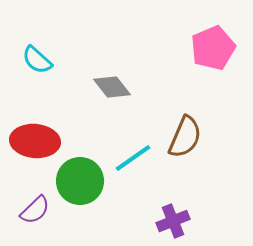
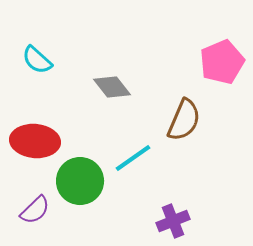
pink pentagon: moved 9 px right, 14 px down
brown semicircle: moved 1 px left, 17 px up
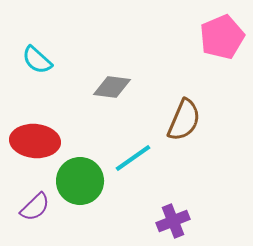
pink pentagon: moved 25 px up
gray diamond: rotated 45 degrees counterclockwise
purple semicircle: moved 3 px up
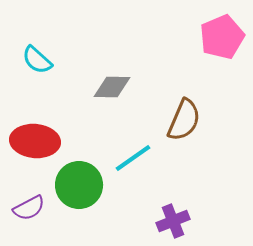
gray diamond: rotated 6 degrees counterclockwise
green circle: moved 1 px left, 4 px down
purple semicircle: moved 6 px left, 1 px down; rotated 16 degrees clockwise
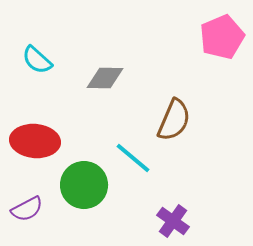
gray diamond: moved 7 px left, 9 px up
brown semicircle: moved 10 px left
cyan line: rotated 75 degrees clockwise
green circle: moved 5 px right
purple semicircle: moved 2 px left, 1 px down
purple cross: rotated 32 degrees counterclockwise
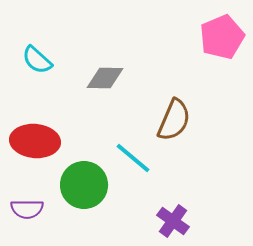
purple semicircle: rotated 28 degrees clockwise
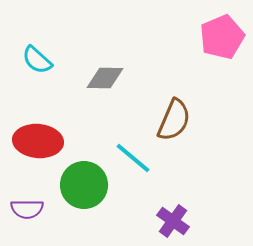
red ellipse: moved 3 px right
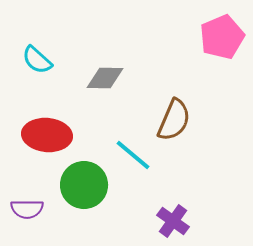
red ellipse: moved 9 px right, 6 px up
cyan line: moved 3 px up
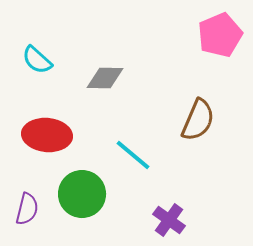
pink pentagon: moved 2 px left, 2 px up
brown semicircle: moved 24 px right
green circle: moved 2 px left, 9 px down
purple semicircle: rotated 76 degrees counterclockwise
purple cross: moved 4 px left, 1 px up
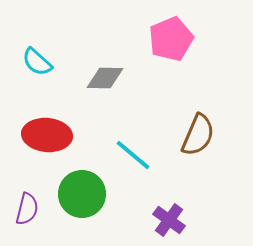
pink pentagon: moved 49 px left, 4 px down
cyan semicircle: moved 2 px down
brown semicircle: moved 15 px down
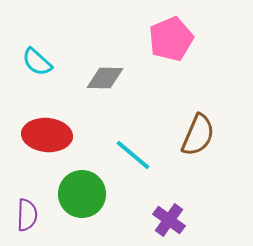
purple semicircle: moved 6 px down; rotated 12 degrees counterclockwise
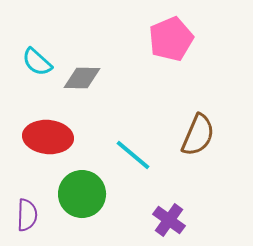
gray diamond: moved 23 px left
red ellipse: moved 1 px right, 2 px down
